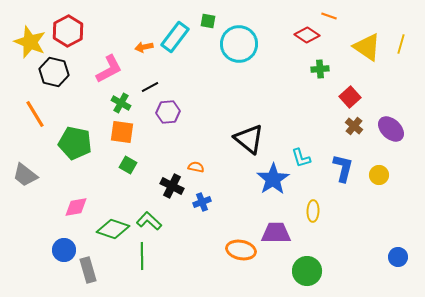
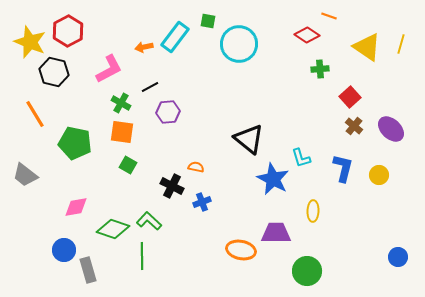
blue star at (273, 179): rotated 12 degrees counterclockwise
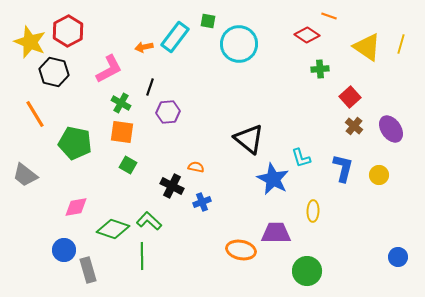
black line at (150, 87): rotated 42 degrees counterclockwise
purple ellipse at (391, 129): rotated 12 degrees clockwise
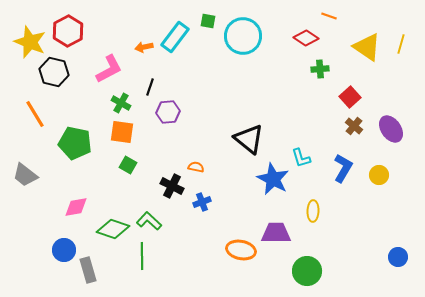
red diamond at (307, 35): moved 1 px left, 3 px down
cyan circle at (239, 44): moved 4 px right, 8 px up
blue L-shape at (343, 168): rotated 16 degrees clockwise
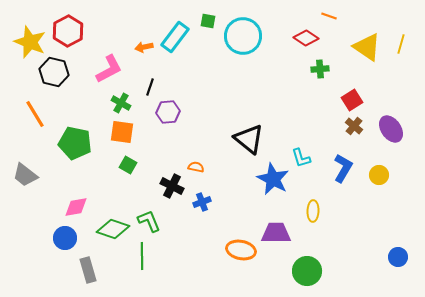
red square at (350, 97): moved 2 px right, 3 px down; rotated 10 degrees clockwise
green L-shape at (149, 221): rotated 25 degrees clockwise
blue circle at (64, 250): moved 1 px right, 12 px up
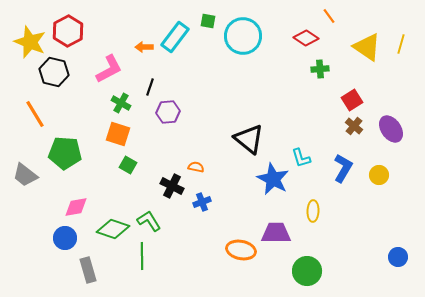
orange line at (329, 16): rotated 35 degrees clockwise
orange arrow at (144, 47): rotated 12 degrees clockwise
orange square at (122, 132): moved 4 px left, 2 px down; rotated 10 degrees clockwise
green pentagon at (75, 143): moved 10 px left, 10 px down; rotated 8 degrees counterclockwise
green L-shape at (149, 221): rotated 10 degrees counterclockwise
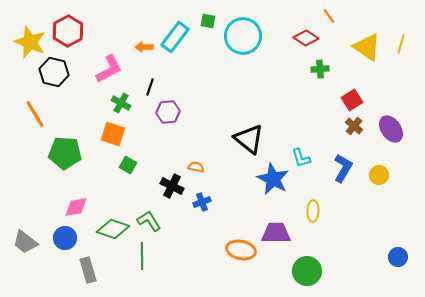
orange square at (118, 134): moved 5 px left
gray trapezoid at (25, 175): moved 67 px down
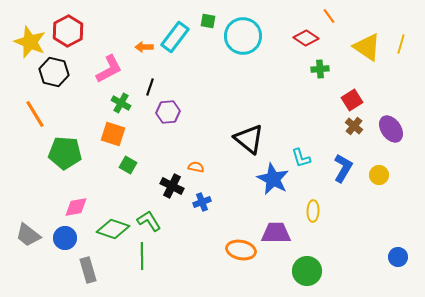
gray trapezoid at (25, 242): moved 3 px right, 7 px up
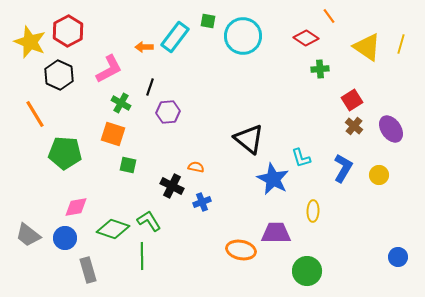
black hexagon at (54, 72): moved 5 px right, 3 px down; rotated 12 degrees clockwise
green square at (128, 165): rotated 18 degrees counterclockwise
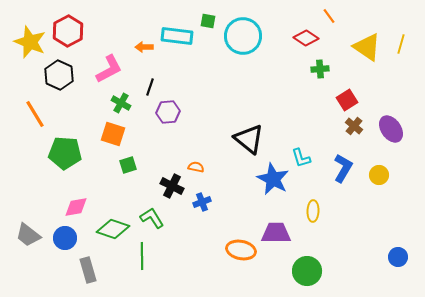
cyan rectangle at (175, 37): moved 2 px right, 1 px up; rotated 60 degrees clockwise
red square at (352, 100): moved 5 px left
green square at (128, 165): rotated 30 degrees counterclockwise
green L-shape at (149, 221): moved 3 px right, 3 px up
